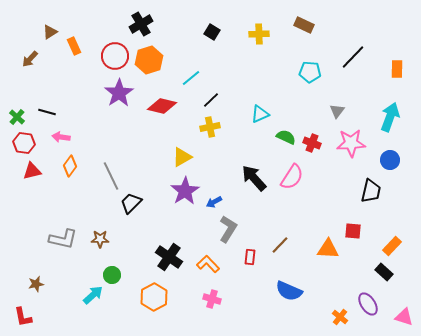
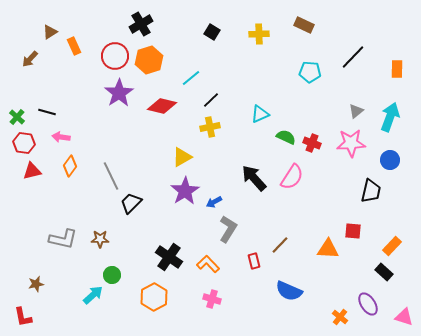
gray triangle at (337, 111): moved 19 px right; rotated 14 degrees clockwise
red rectangle at (250, 257): moved 4 px right, 4 px down; rotated 21 degrees counterclockwise
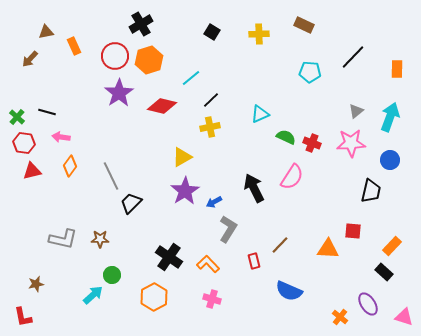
brown triangle at (50, 32): moved 4 px left; rotated 21 degrees clockwise
black arrow at (254, 178): moved 10 px down; rotated 16 degrees clockwise
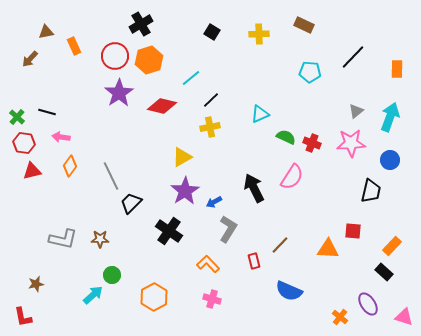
black cross at (169, 257): moved 26 px up
